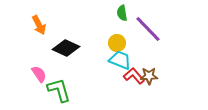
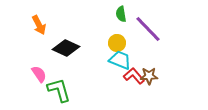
green semicircle: moved 1 px left, 1 px down
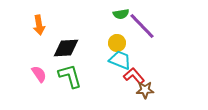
green semicircle: rotated 91 degrees counterclockwise
orange arrow: rotated 18 degrees clockwise
purple line: moved 6 px left, 3 px up
black diamond: rotated 28 degrees counterclockwise
brown star: moved 4 px left, 14 px down
green L-shape: moved 11 px right, 14 px up
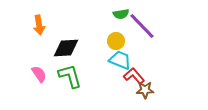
yellow circle: moved 1 px left, 2 px up
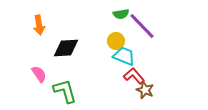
cyan trapezoid: moved 4 px right, 4 px up
green L-shape: moved 5 px left, 15 px down
brown star: rotated 24 degrees clockwise
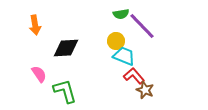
orange arrow: moved 4 px left
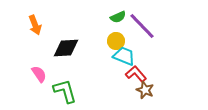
green semicircle: moved 3 px left, 3 px down; rotated 14 degrees counterclockwise
orange arrow: rotated 12 degrees counterclockwise
red L-shape: moved 2 px right, 2 px up
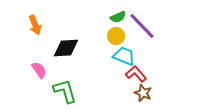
yellow circle: moved 5 px up
pink semicircle: moved 4 px up
brown star: moved 2 px left, 3 px down
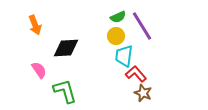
purple line: rotated 12 degrees clockwise
cyan trapezoid: rotated 105 degrees counterclockwise
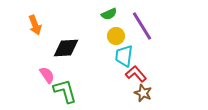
green semicircle: moved 9 px left, 3 px up
pink semicircle: moved 8 px right, 5 px down
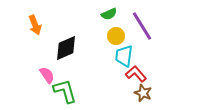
black diamond: rotated 20 degrees counterclockwise
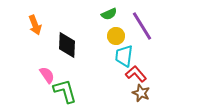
black diamond: moved 1 px right, 3 px up; rotated 64 degrees counterclockwise
brown star: moved 2 px left
